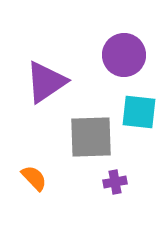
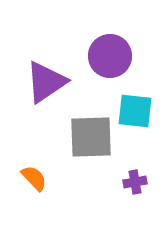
purple circle: moved 14 px left, 1 px down
cyan square: moved 4 px left, 1 px up
purple cross: moved 20 px right
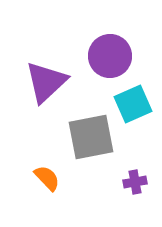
purple triangle: rotated 9 degrees counterclockwise
cyan square: moved 2 px left, 7 px up; rotated 30 degrees counterclockwise
gray square: rotated 9 degrees counterclockwise
orange semicircle: moved 13 px right
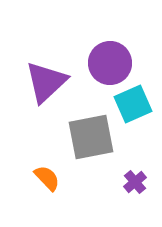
purple circle: moved 7 px down
purple cross: rotated 30 degrees counterclockwise
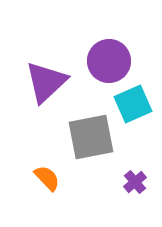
purple circle: moved 1 px left, 2 px up
